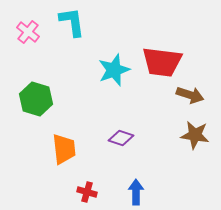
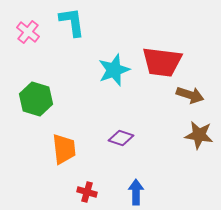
brown star: moved 4 px right
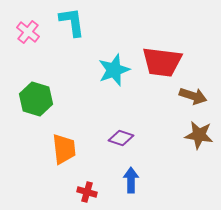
brown arrow: moved 3 px right, 1 px down
blue arrow: moved 5 px left, 12 px up
